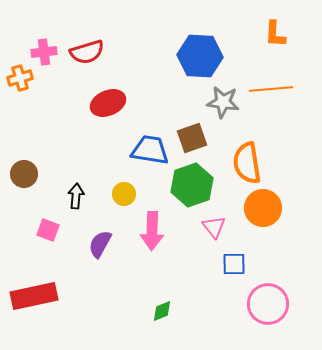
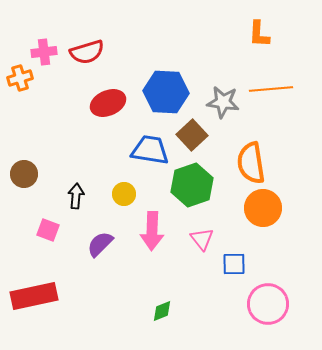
orange L-shape: moved 16 px left
blue hexagon: moved 34 px left, 36 px down
brown square: moved 3 px up; rotated 24 degrees counterclockwise
orange semicircle: moved 4 px right
pink triangle: moved 12 px left, 12 px down
purple semicircle: rotated 16 degrees clockwise
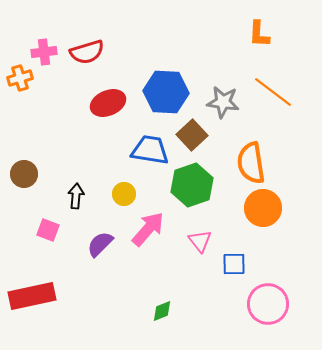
orange line: moved 2 px right, 3 px down; rotated 42 degrees clockwise
pink arrow: moved 4 px left, 2 px up; rotated 141 degrees counterclockwise
pink triangle: moved 2 px left, 2 px down
red rectangle: moved 2 px left
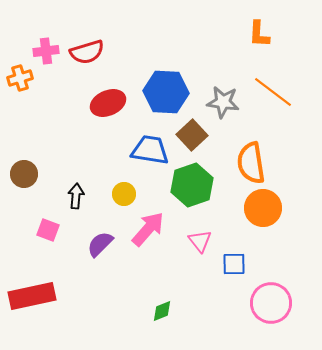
pink cross: moved 2 px right, 1 px up
pink circle: moved 3 px right, 1 px up
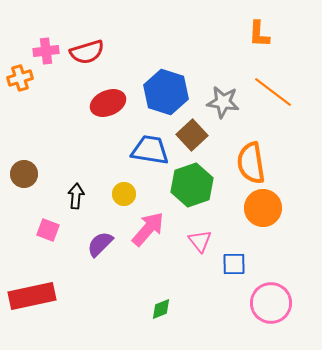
blue hexagon: rotated 15 degrees clockwise
green diamond: moved 1 px left, 2 px up
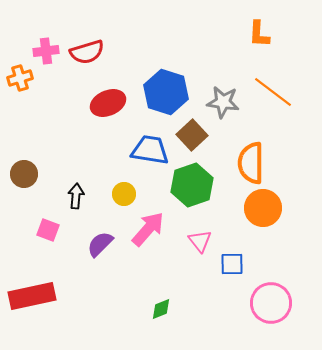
orange semicircle: rotated 9 degrees clockwise
blue square: moved 2 px left
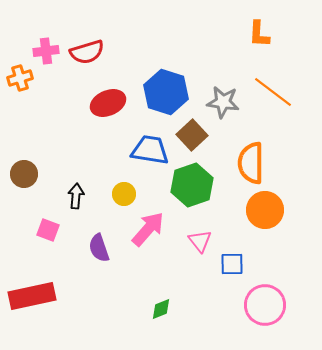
orange circle: moved 2 px right, 2 px down
purple semicircle: moved 1 px left, 4 px down; rotated 64 degrees counterclockwise
pink circle: moved 6 px left, 2 px down
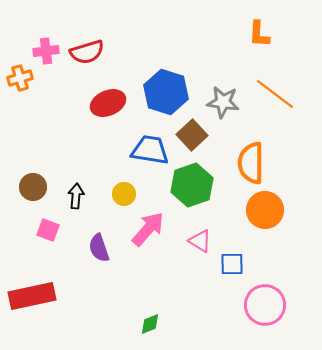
orange line: moved 2 px right, 2 px down
brown circle: moved 9 px right, 13 px down
pink triangle: rotated 20 degrees counterclockwise
green diamond: moved 11 px left, 15 px down
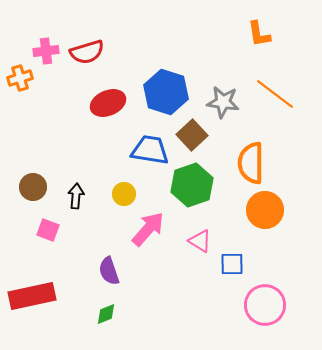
orange L-shape: rotated 12 degrees counterclockwise
purple semicircle: moved 10 px right, 23 px down
green diamond: moved 44 px left, 10 px up
